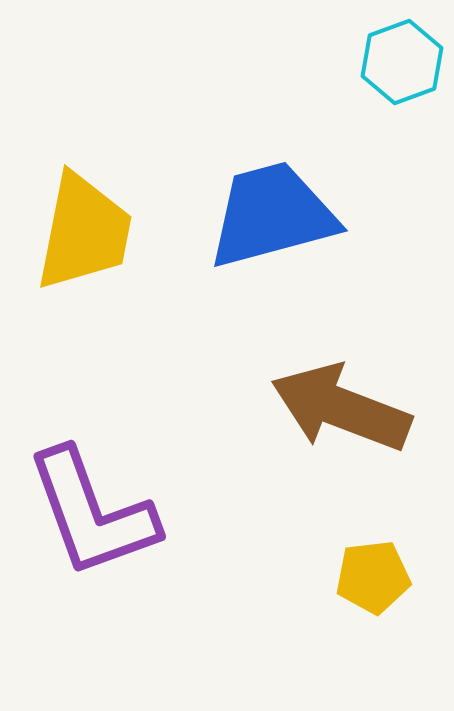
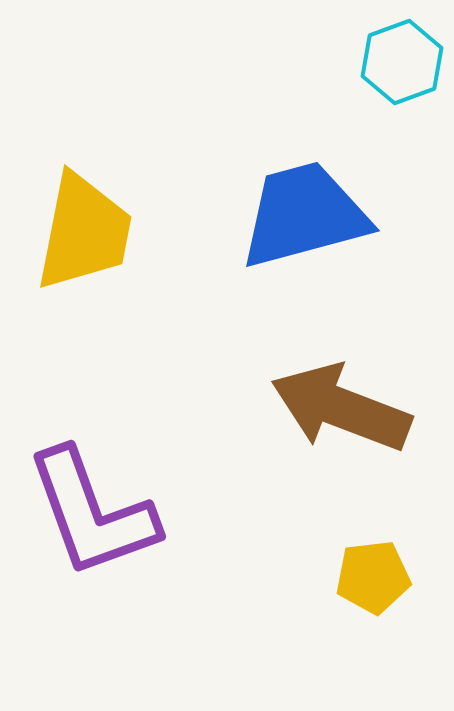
blue trapezoid: moved 32 px right
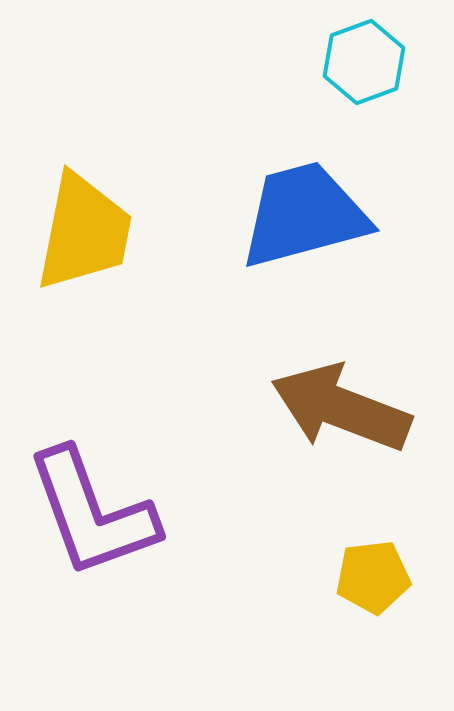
cyan hexagon: moved 38 px left
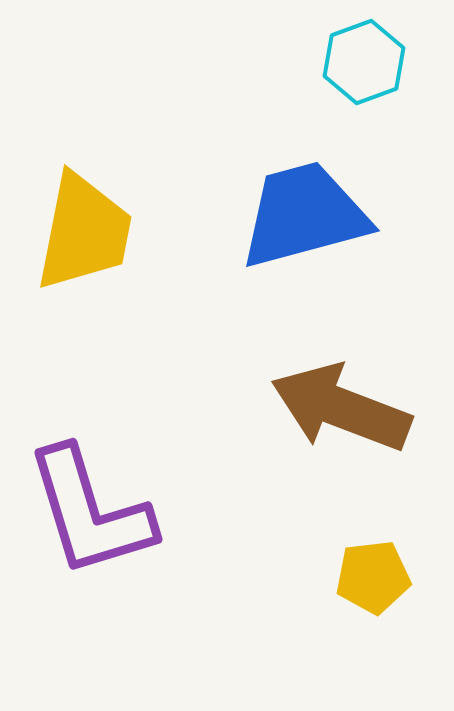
purple L-shape: moved 2 px left, 1 px up; rotated 3 degrees clockwise
